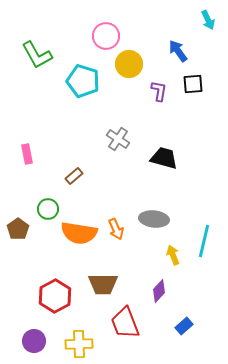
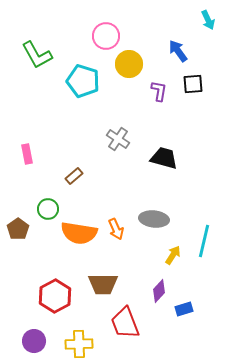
yellow arrow: rotated 54 degrees clockwise
blue rectangle: moved 17 px up; rotated 24 degrees clockwise
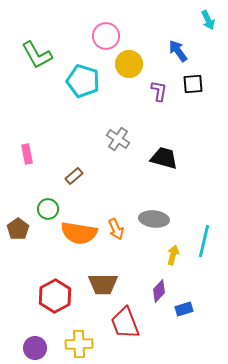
yellow arrow: rotated 18 degrees counterclockwise
purple circle: moved 1 px right, 7 px down
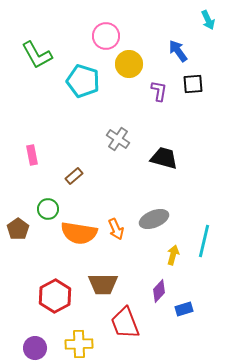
pink rectangle: moved 5 px right, 1 px down
gray ellipse: rotated 28 degrees counterclockwise
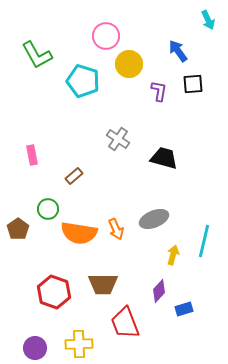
red hexagon: moved 1 px left, 4 px up; rotated 12 degrees counterclockwise
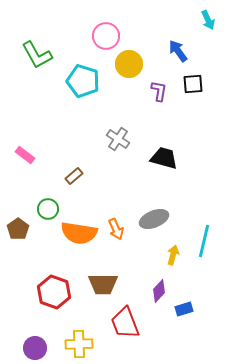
pink rectangle: moved 7 px left; rotated 42 degrees counterclockwise
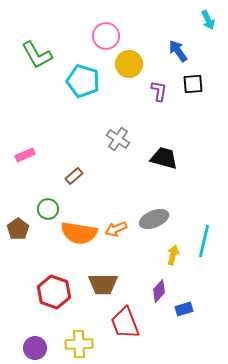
pink rectangle: rotated 60 degrees counterclockwise
orange arrow: rotated 90 degrees clockwise
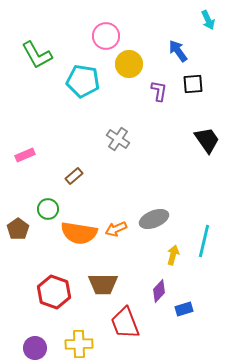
cyan pentagon: rotated 8 degrees counterclockwise
black trapezoid: moved 43 px right, 18 px up; rotated 40 degrees clockwise
